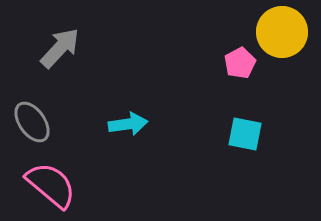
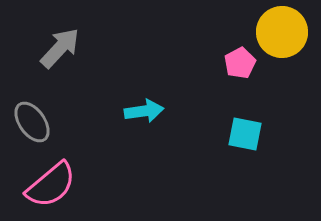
cyan arrow: moved 16 px right, 13 px up
pink semicircle: rotated 100 degrees clockwise
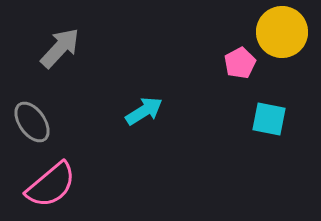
cyan arrow: rotated 24 degrees counterclockwise
cyan square: moved 24 px right, 15 px up
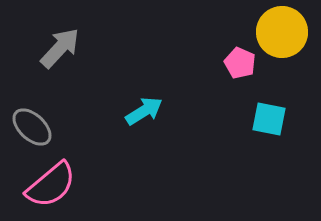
pink pentagon: rotated 20 degrees counterclockwise
gray ellipse: moved 5 px down; rotated 12 degrees counterclockwise
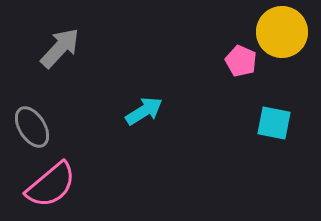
pink pentagon: moved 1 px right, 2 px up
cyan square: moved 5 px right, 4 px down
gray ellipse: rotated 15 degrees clockwise
